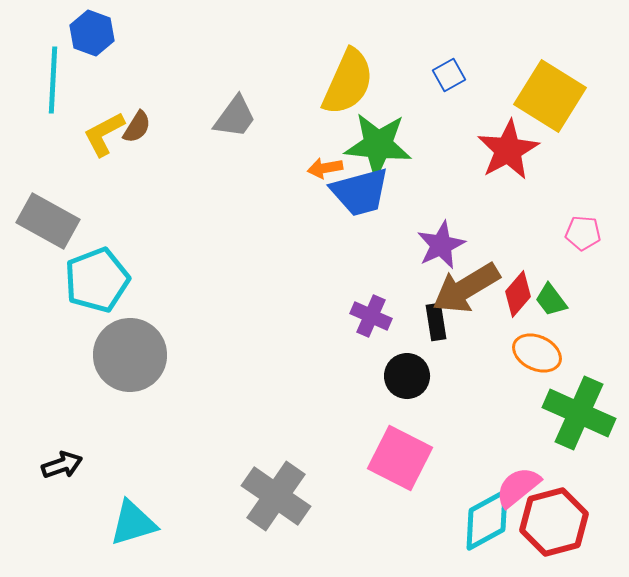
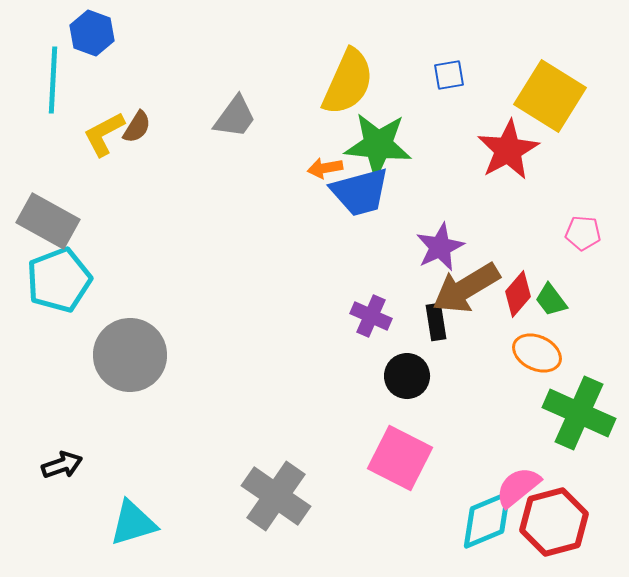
blue square: rotated 20 degrees clockwise
purple star: moved 1 px left, 2 px down
cyan pentagon: moved 38 px left
cyan diamond: rotated 6 degrees clockwise
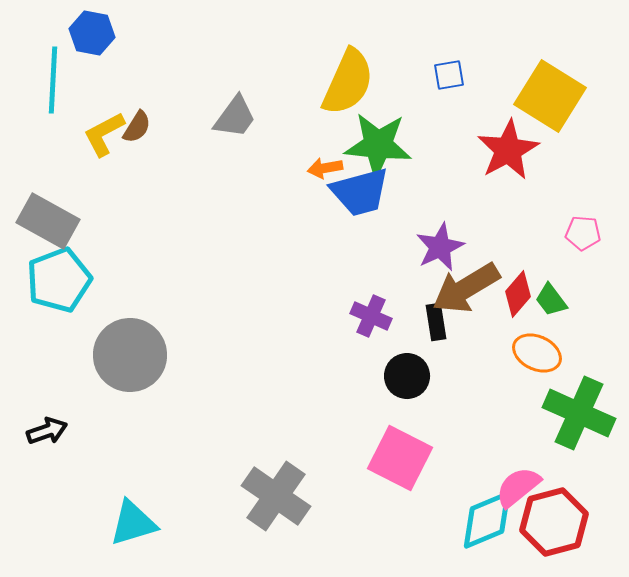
blue hexagon: rotated 9 degrees counterclockwise
black arrow: moved 15 px left, 34 px up
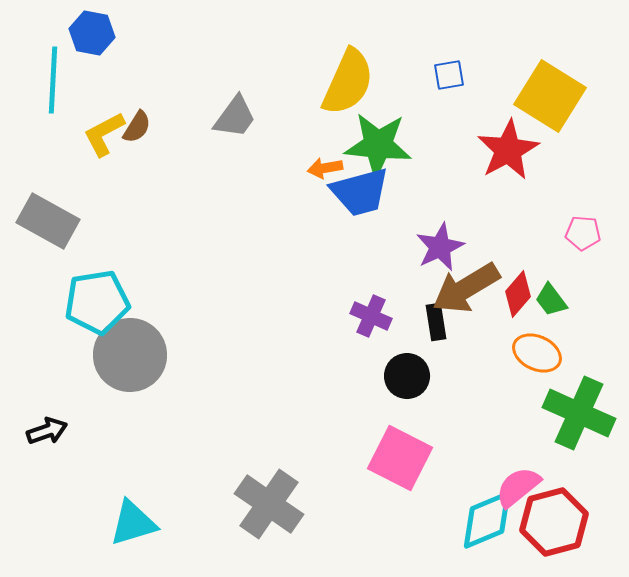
cyan pentagon: moved 38 px right, 22 px down; rotated 12 degrees clockwise
gray cross: moved 7 px left, 8 px down
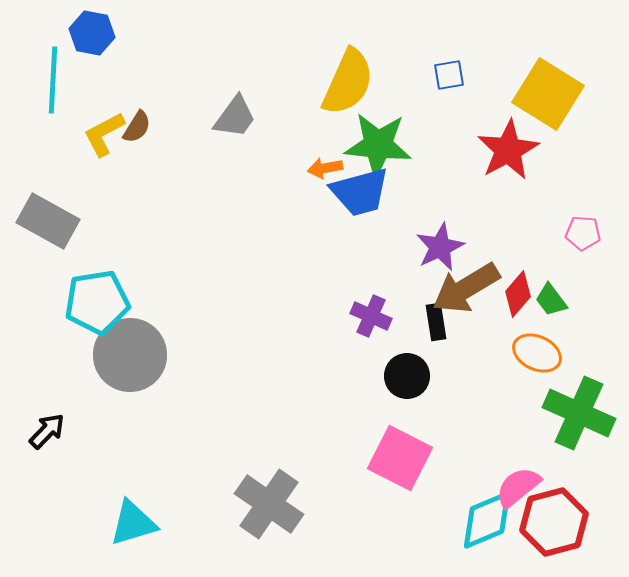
yellow square: moved 2 px left, 2 px up
black arrow: rotated 27 degrees counterclockwise
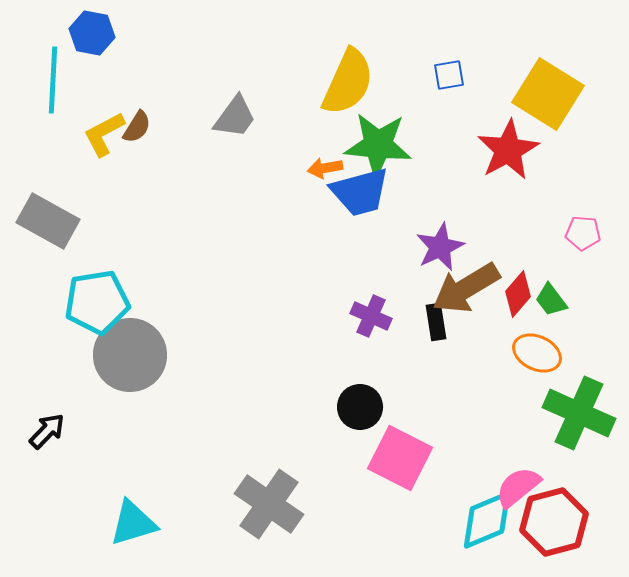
black circle: moved 47 px left, 31 px down
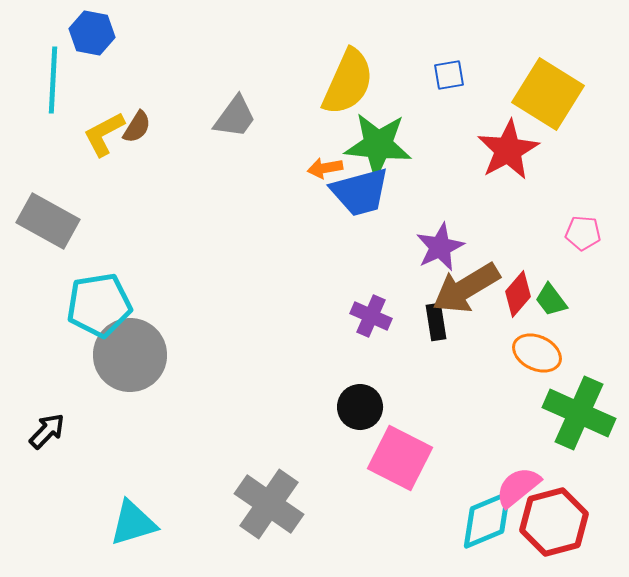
cyan pentagon: moved 2 px right, 3 px down
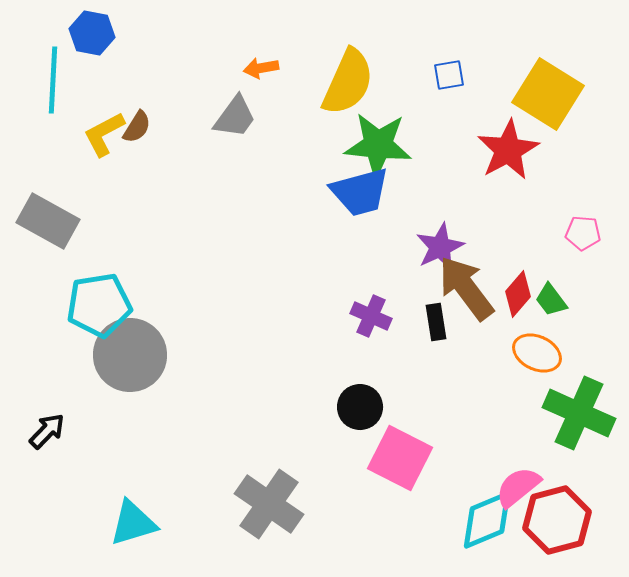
orange arrow: moved 64 px left, 100 px up
brown arrow: rotated 84 degrees clockwise
red hexagon: moved 3 px right, 2 px up
